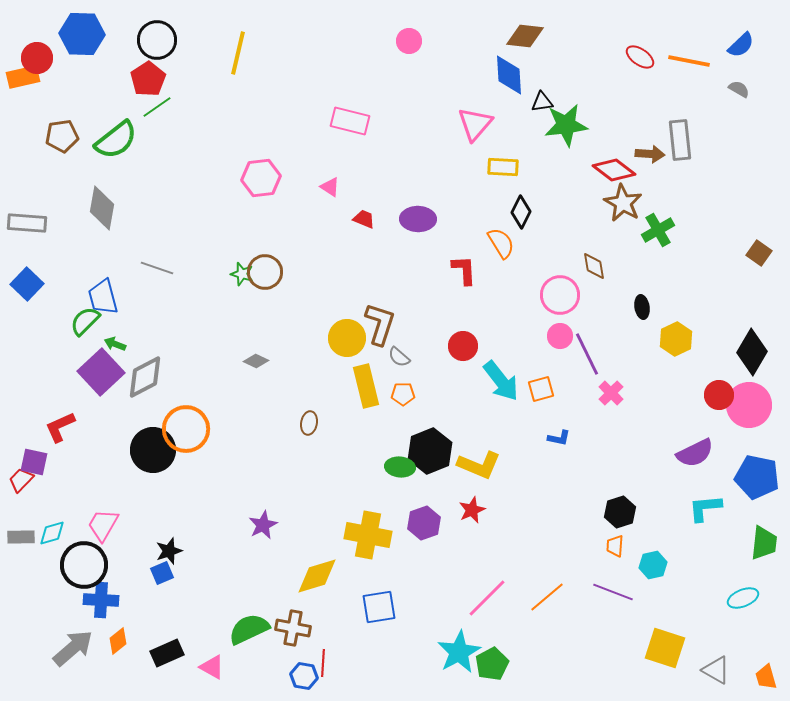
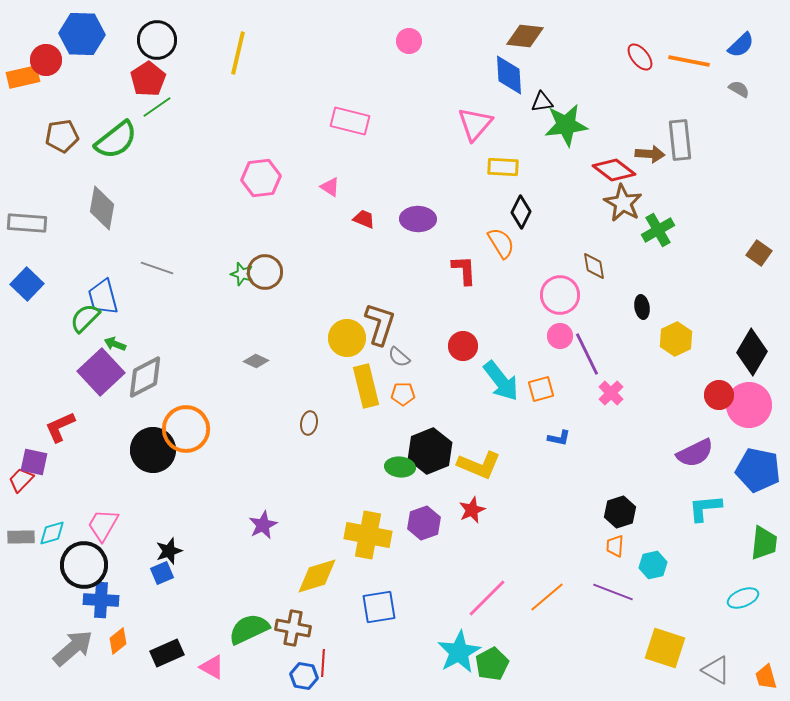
red ellipse at (640, 57): rotated 16 degrees clockwise
red circle at (37, 58): moved 9 px right, 2 px down
green semicircle at (85, 321): moved 3 px up
blue pentagon at (757, 477): moved 1 px right, 7 px up
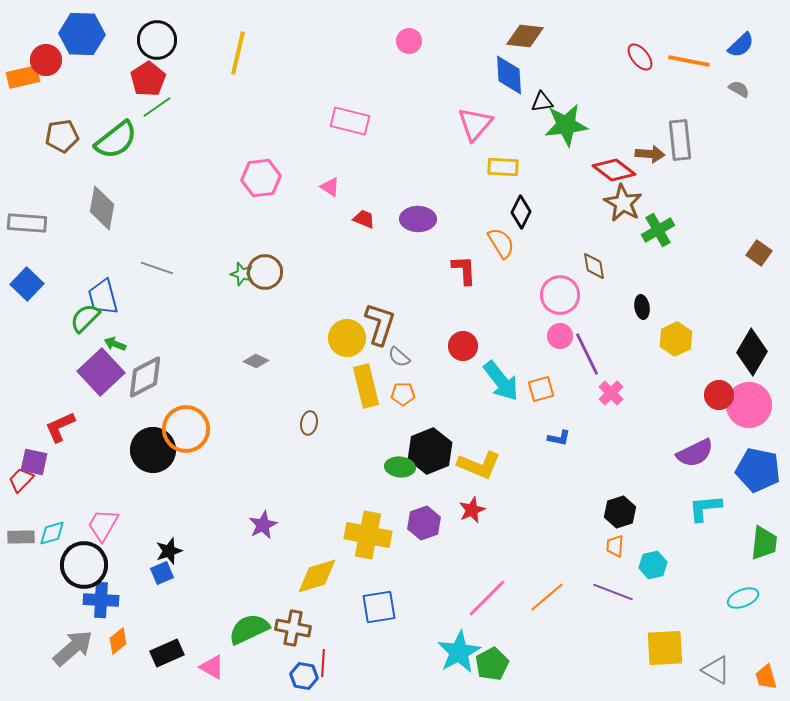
yellow square at (665, 648): rotated 21 degrees counterclockwise
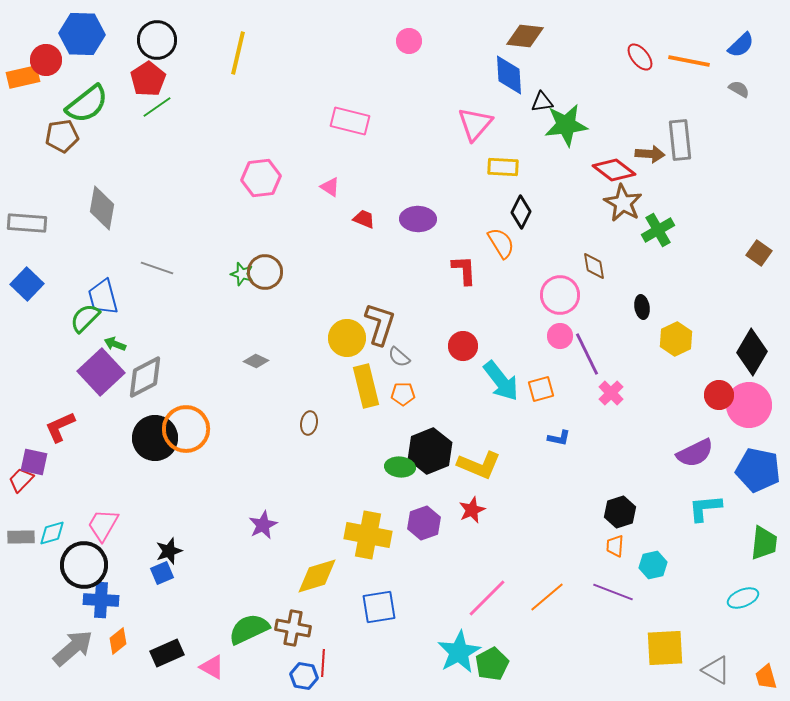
green semicircle at (116, 140): moved 29 px left, 36 px up
black circle at (153, 450): moved 2 px right, 12 px up
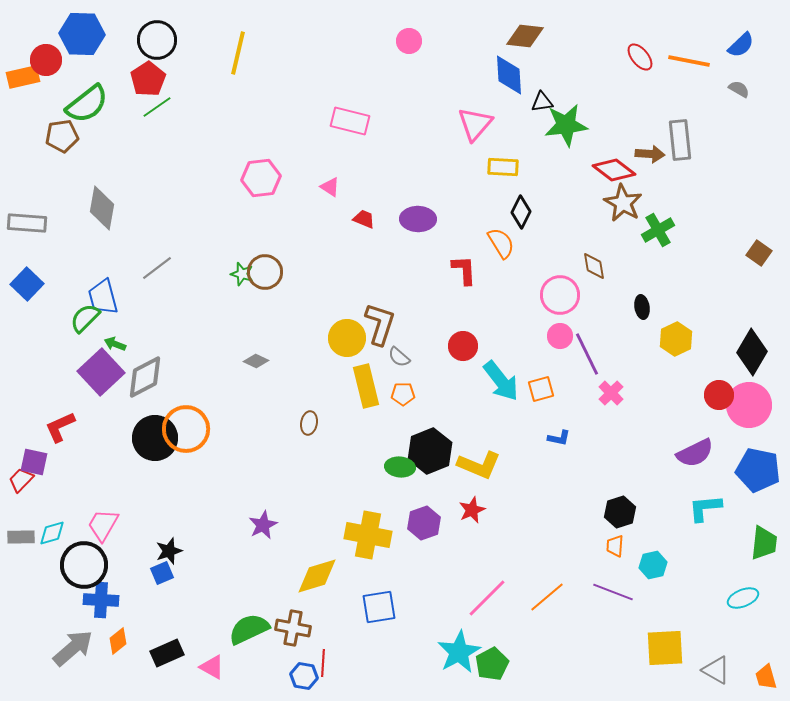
gray line at (157, 268): rotated 56 degrees counterclockwise
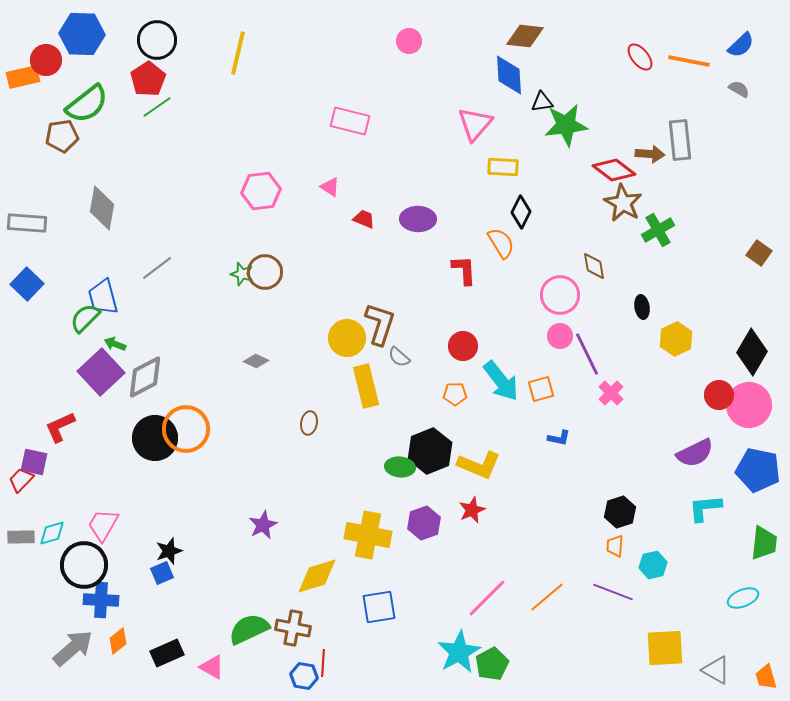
pink hexagon at (261, 178): moved 13 px down
orange pentagon at (403, 394): moved 52 px right
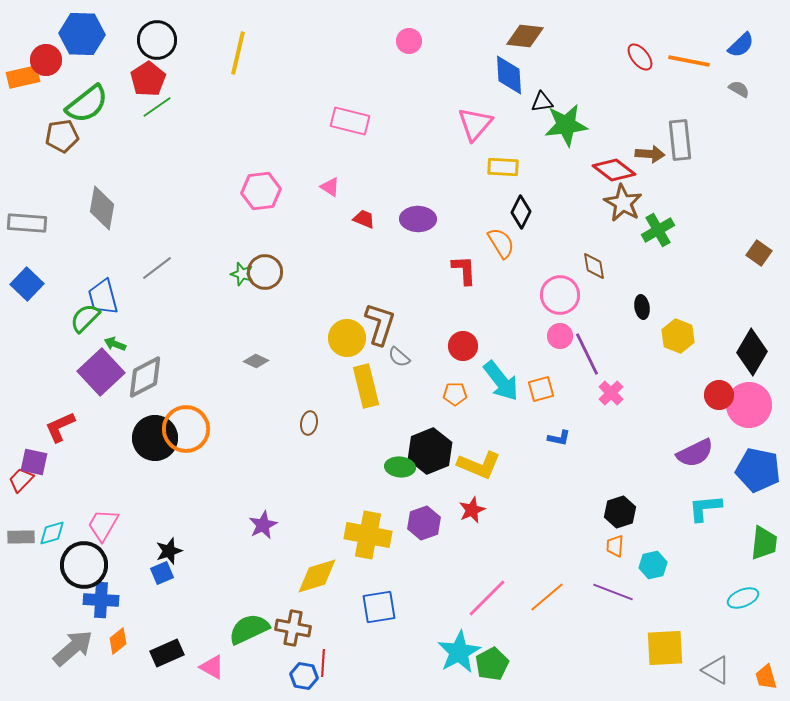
yellow hexagon at (676, 339): moved 2 px right, 3 px up; rotated 12 degrees counterclockwise
